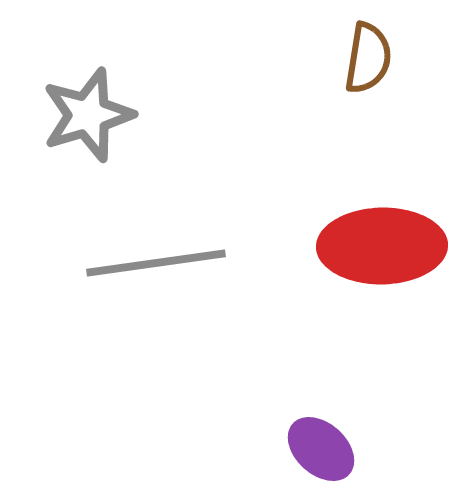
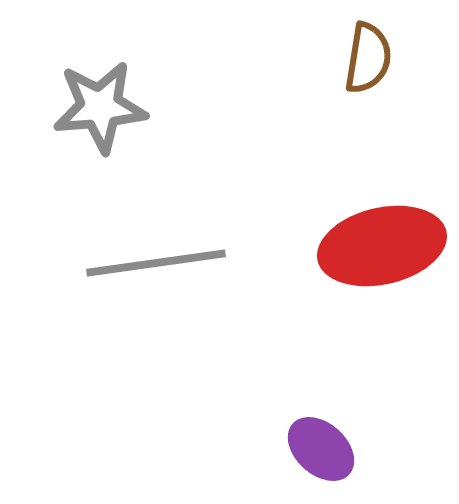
gray star: moved 12 px right, 8 px up; rotated 12 degrees clockwise
red ellipse: rotated 12 degrees counterclockwise
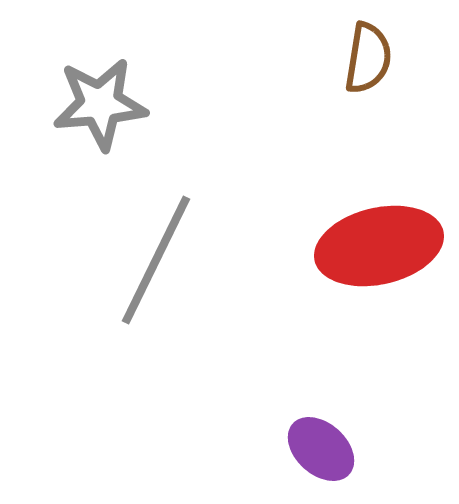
gray star: moved 3 px up
red ellipse: moved 3 px left
gray line: moved 3 px up; rotated 56 degrees counterclockwise
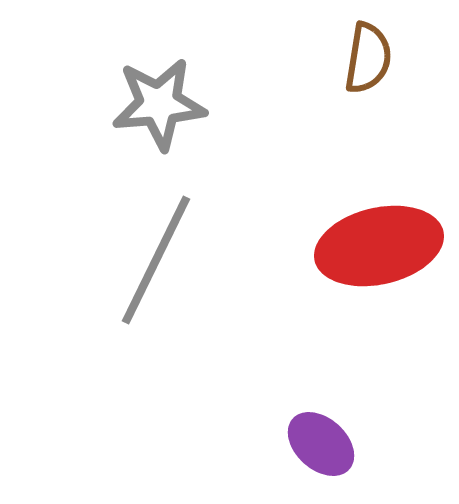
gray star: moved 59 px right
purple ellipse: moved 5 px up
